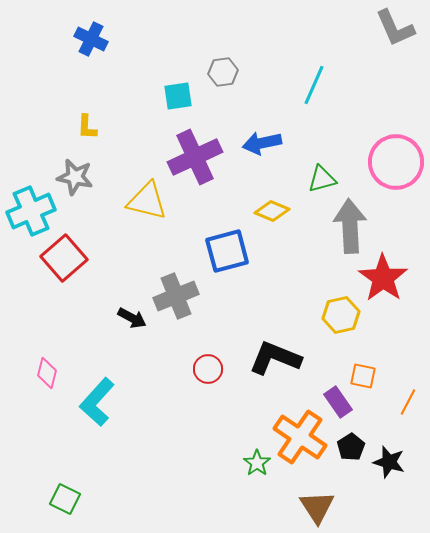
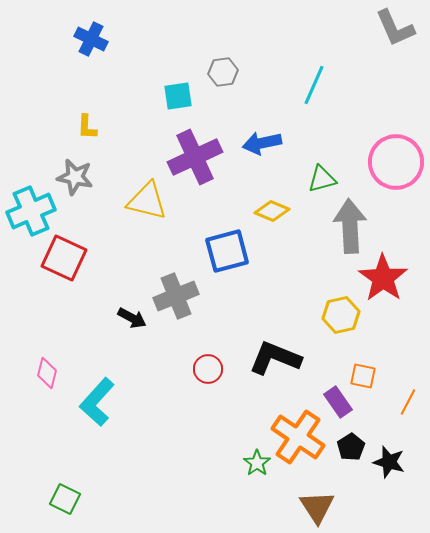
red square: rotated 24 degrees counterclockwise
orange cross: moved 2 px left
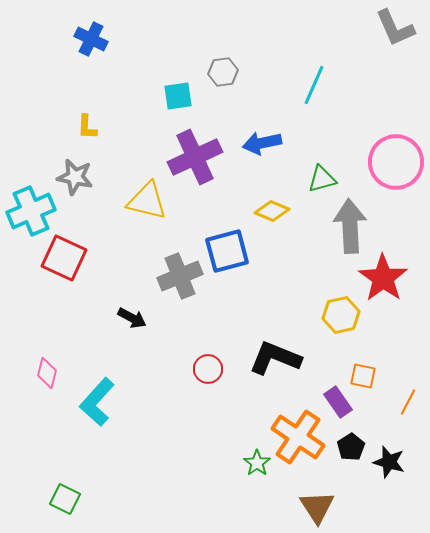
gray cross: moved 4 px right, 20 px up
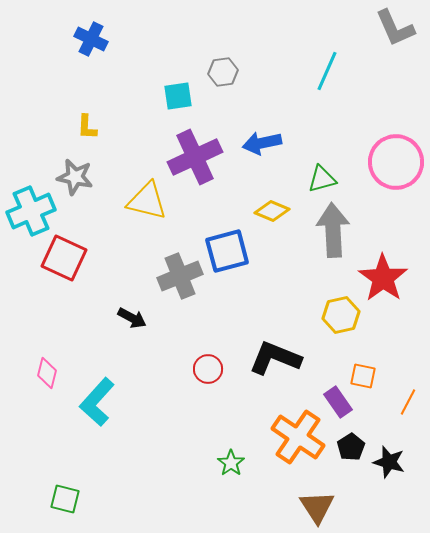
cyan line: moved 13 px right, 14 px up
gray arrow: moved 17 px left, 4 px down
green star: moved 26 px left
green square: rotated 12 degrees counterclockwise
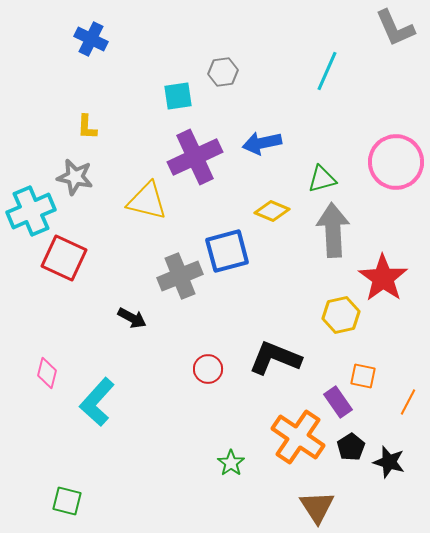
green square: moved 2 px right, 2 px down
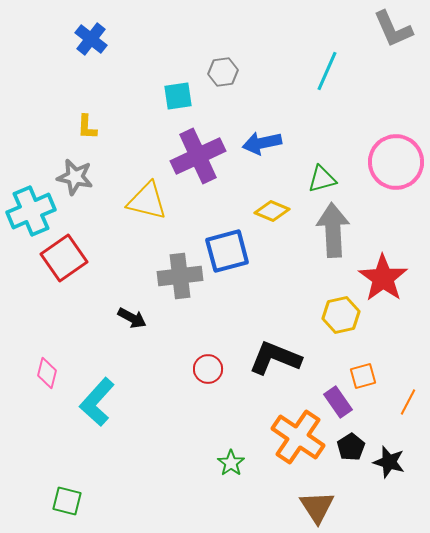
gray L-shape: moved 2 px left, 1 px down
blue cross: rotated 12 degrees clockwise
purple cross: moved 3 px right, 1 px up
red square: rotated 30 degrees clockwise
gray cross: rotated 15 degrees clockwise
orange square: rotated 28 degrees counterclockwise
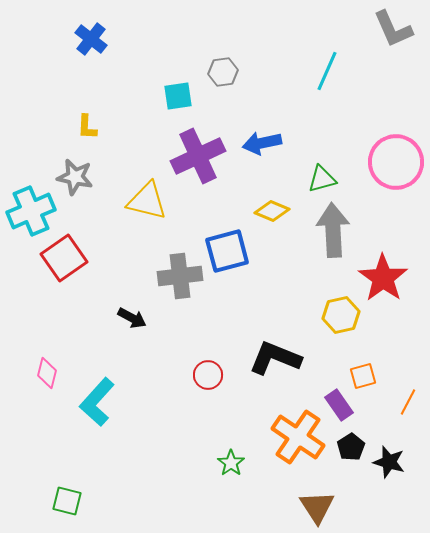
red circle: moved 6 px down
purple rectangle: moved 1 px right, 3 px down
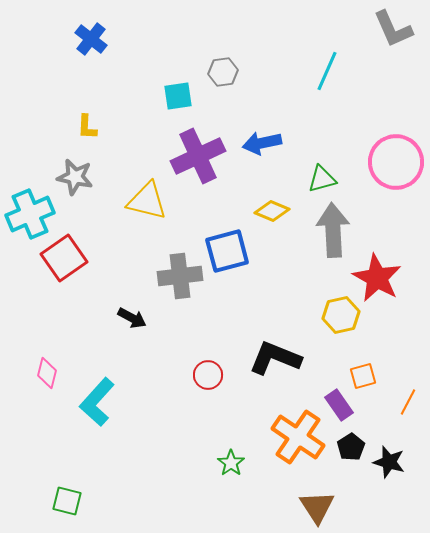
cyan cross: moved 1 px left, 3 px down
red star: moved 6 px left; rotated 6 degrees counterclockwise
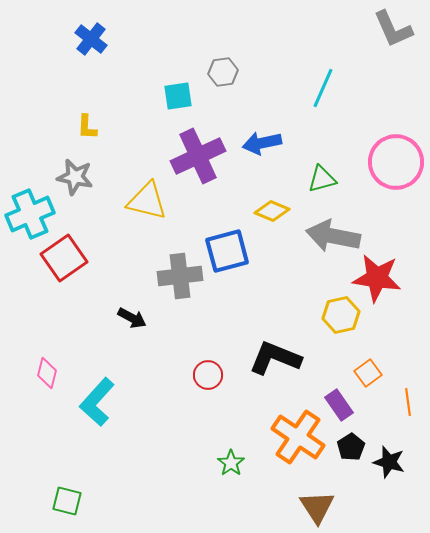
cyan line: moved 4 px left, 17 px down
gray arrow: moved 6 px down; rotated 76 degrees counterclockwise
red star: rotated 21 degrees counterclockwise
orange square: moved 5 px right, 3 px up; rotated 20 degrees counterclockwise
orange line: rotated 36 degrees counterclockwise
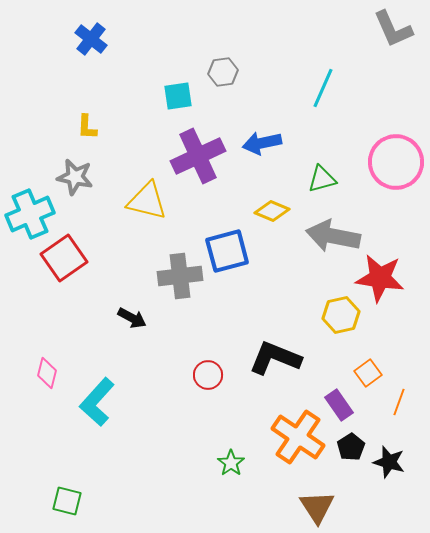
red star: moved 3 px right
orange line: moved 9 px left; rotated 28 degrees clockwise
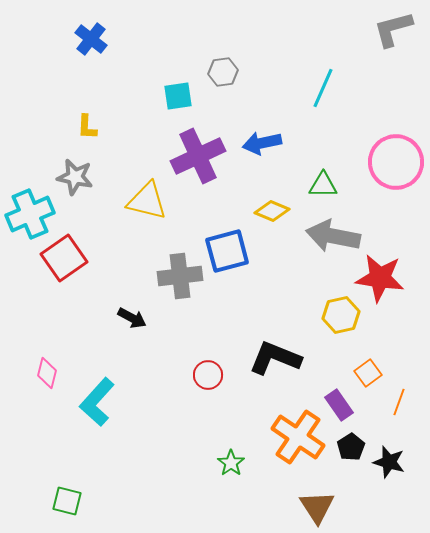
gray L-shape: rotated 99 degrees clockwise
green triangle: moved 1 px right, 6 px down; rotated 16 degrees clockwise
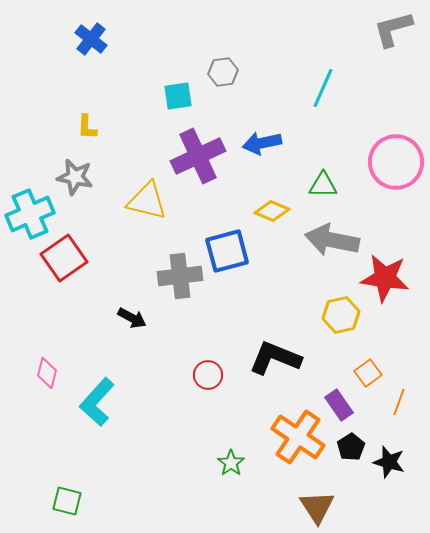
gray arrow: moved 1 px left, 4 px down
red star: moved 5 px right
